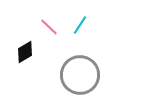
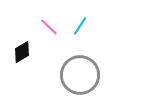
cyan line: moved 1 px down
black diamond: moved 3 px left
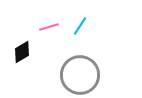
pink line: rotated 60 degrees counterclockwise
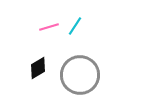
cyan line: moved 5 px left
black diamond: moved 16 px right, 16 px down
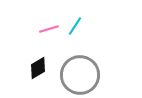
pink line: moved 2 px down
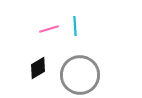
cyan line: rotated 36 degrees counterclockwise
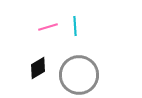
pink line: moved 1 px left, 2 px up
gray circle: moved 1 px left
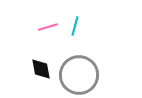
cyan line: rotated 18 degrees clockwise
black diamond: moved 3 px right, 1 px down; rotated 70 degrees counterclockwise
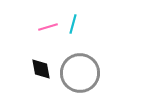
cyan line: moved 2 px left, 2 px up
gray circle: moved 1 px right, 2 px up
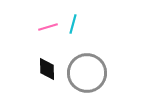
black diamond: moved 6 px right; rotated 10 degrees clockwise
gray circle: moved 7 px right
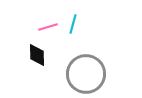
black diamond: moved 10 px left, 14 px up
gray circle: moved 1 px left, 1 px down
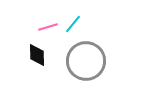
cyan line: rotated 24 degrees clockwise
gray circle: moved 13 px up
